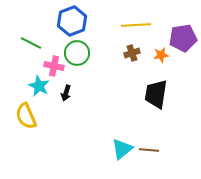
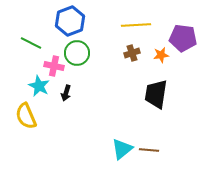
blue hexagon: moved 2 px left
purple pentagon: rotated 16 degrees clockwise
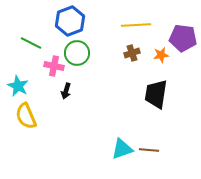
cyan star: moved 21 px left
black arrow: moved 2 px up
cyan triangle: rotated 20 degrees clockwise
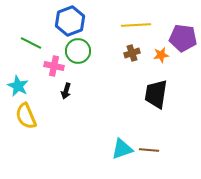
green circle: moved 1 px right, 2 px up
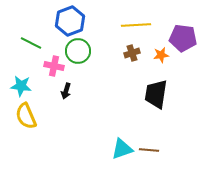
cyan star: moved 3 px right; rotated 20 degrees counterclockwise
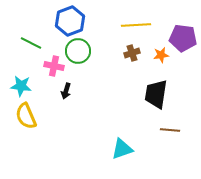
brown line: moved 21 px right, 20 px up
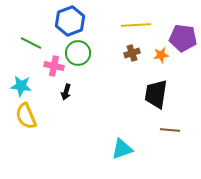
green circle: moved 2 px down
black arrow: moved 1 px down
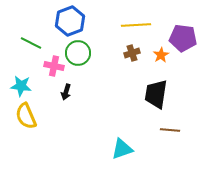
orange star: rotated 21 degrees counterclockwise
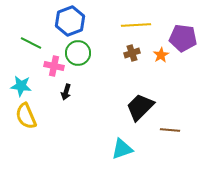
black trapezoid: moved 16 px left, 13 px down; rotated 36 degrees clockwise
